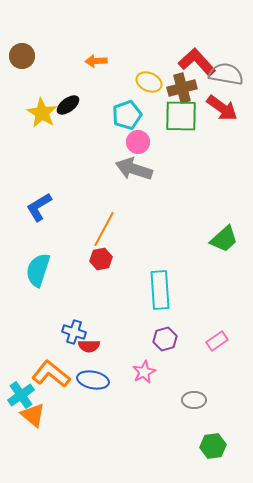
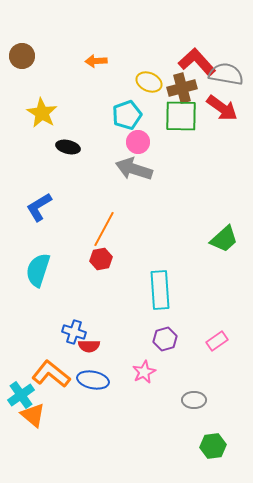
black ellipse: moved 42 px down; rotated 50 degrees clockwise
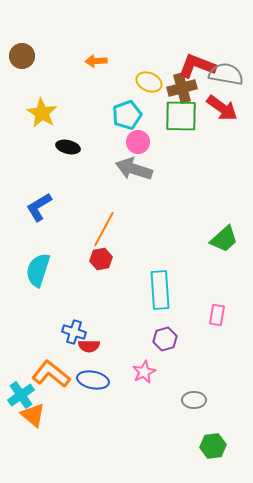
red L-shape: moved 4 px down; rotated 27 degrees counterclockwise
pink rectangle: moved 26 px up; rotated 45 degrees counterclockwise
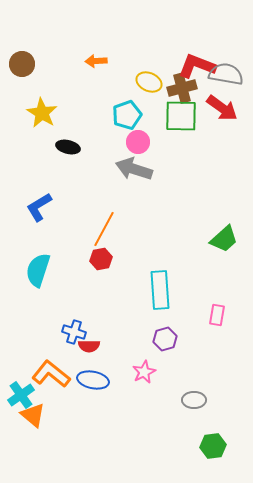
brown circle: moved 8 px down
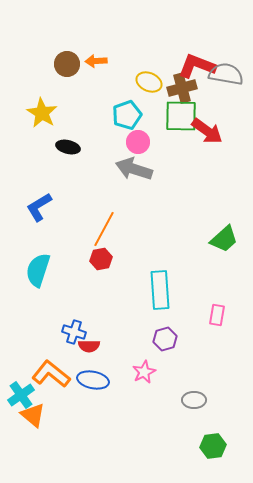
brown circle: moved 45 px right
red arrow: moved 15 px left, 23 px down
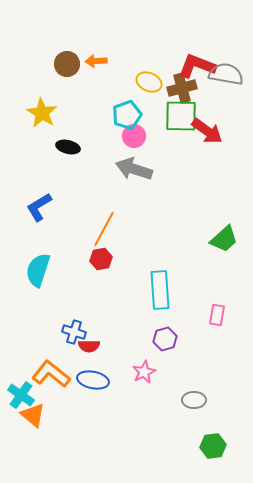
pink circle: moved 4 px left, 6 px up
cyan cross: rotated 20 degrees counterclockwise
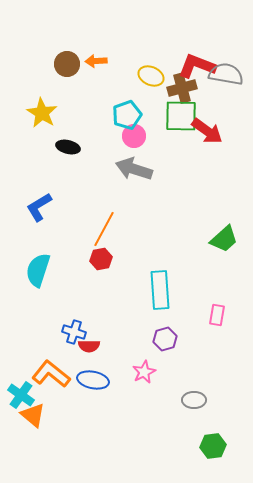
yellow ellipse: moved 2 px right, 6 px up
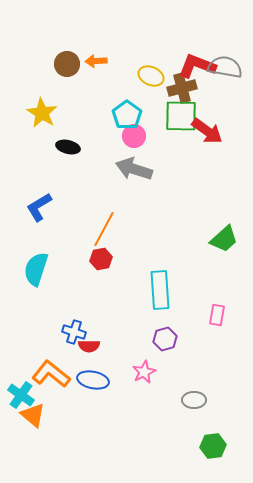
gray semicircle: moved 1 px left, 7 px up
cyan pentagon: rotated 16 degrees counterclockwise
cyan semicircle: moved 2 px left, 1 px up
